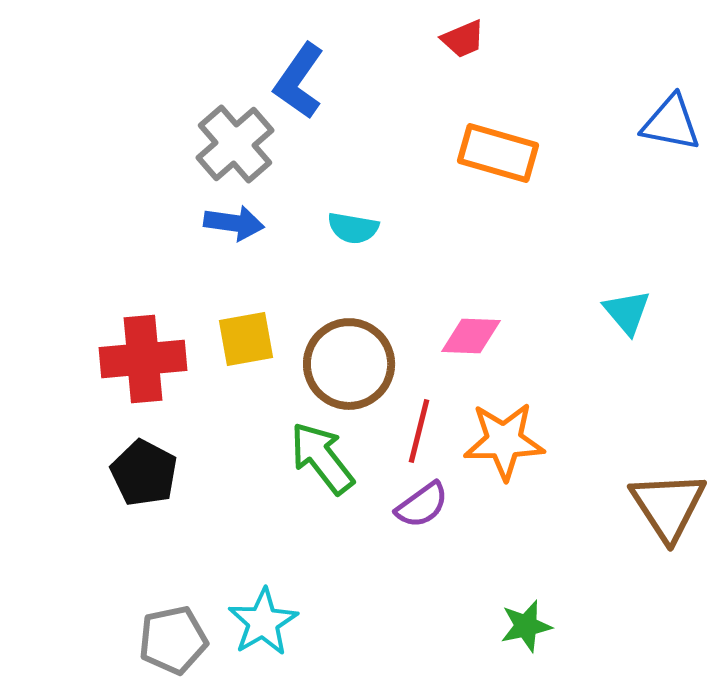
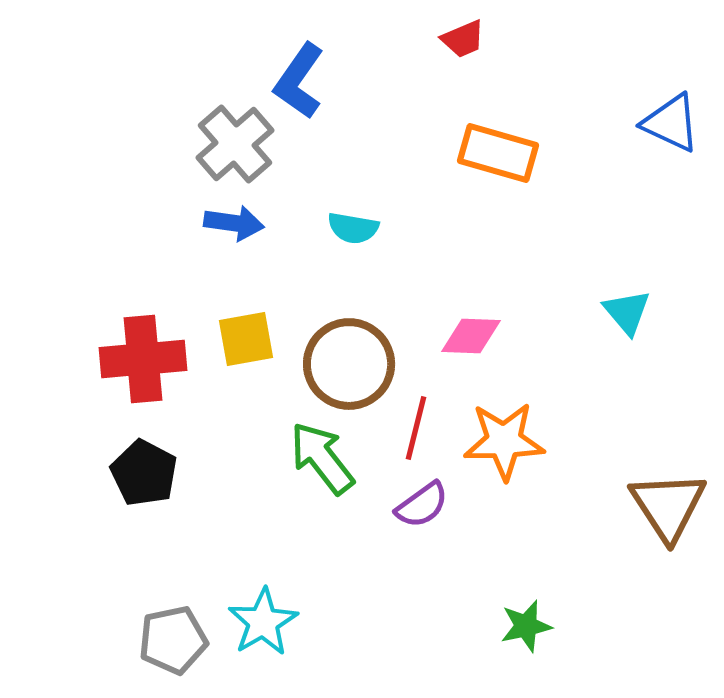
blue triangle: rotated 14 degrees clockwise
red line: moved 3 px left, 3 px up
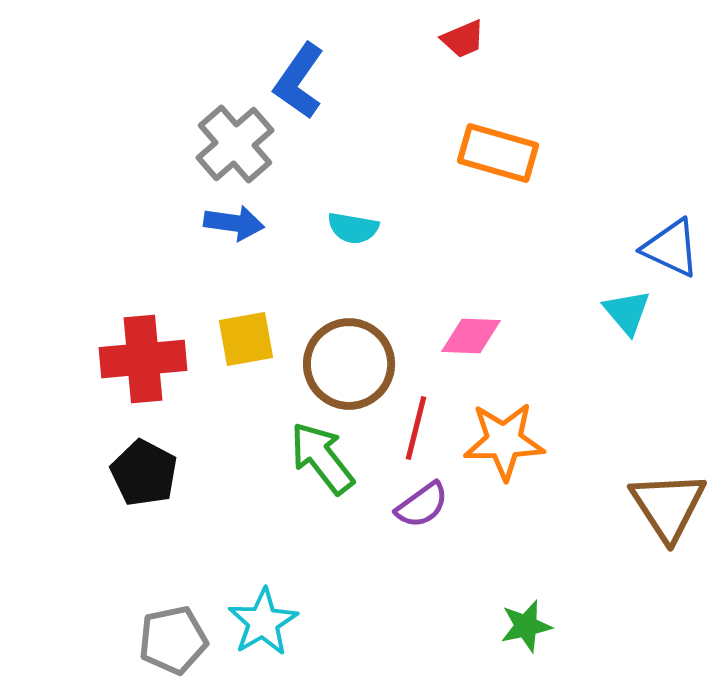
blue triangle: moved 125 px down
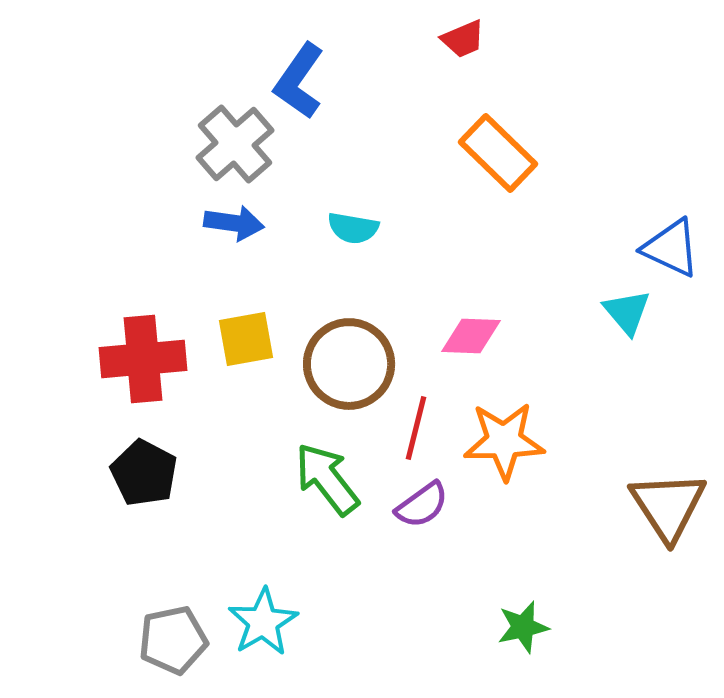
orange rectangle: rotated 28 degrees clockwise
green arrow: moved 5 px right, 21 px down
green star: moved 3 px left, 1 px down
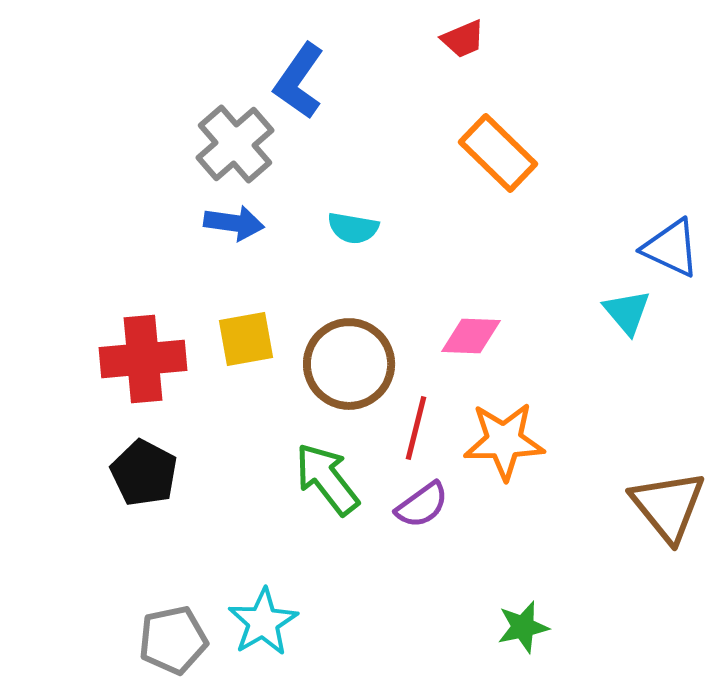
brown triangle: rotated 6 degrees counterclockwise
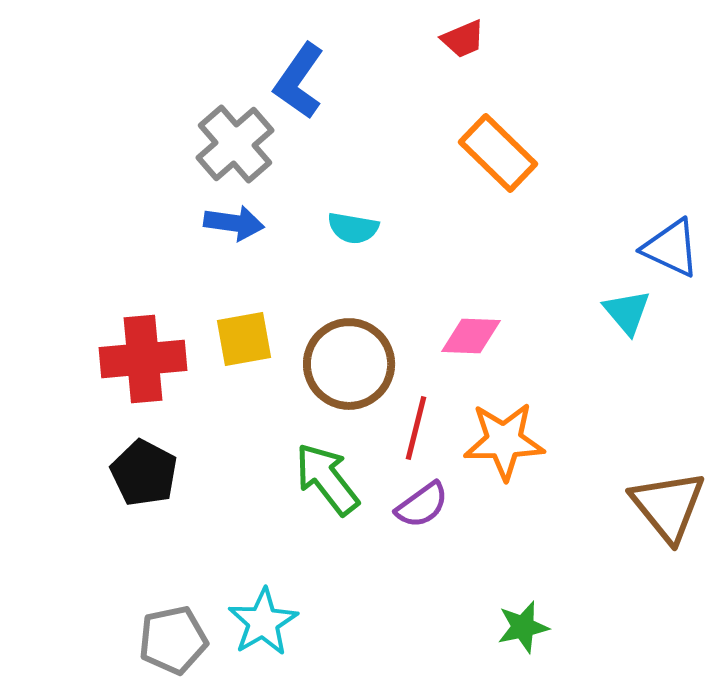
yellow square: moved 2 px left
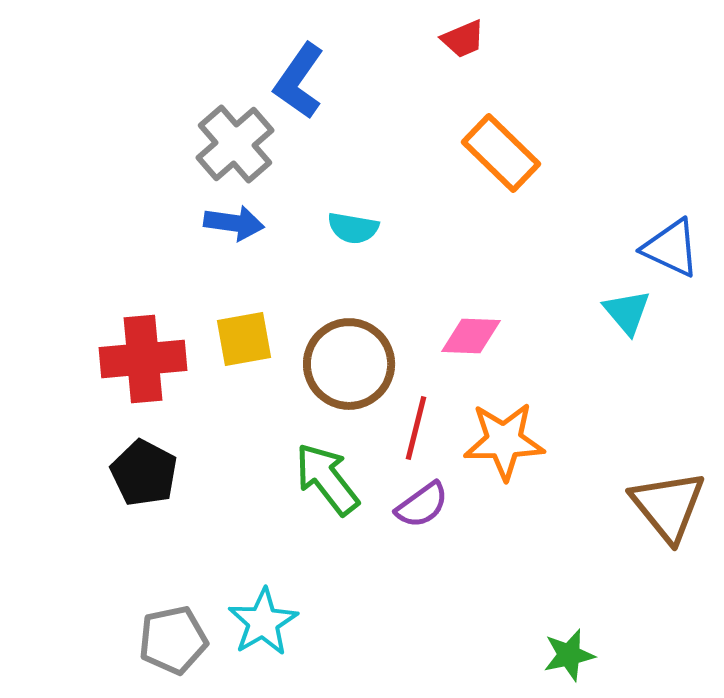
orange rectangle: moved 3 px right
green star: moved 46 px right, 28 px down
